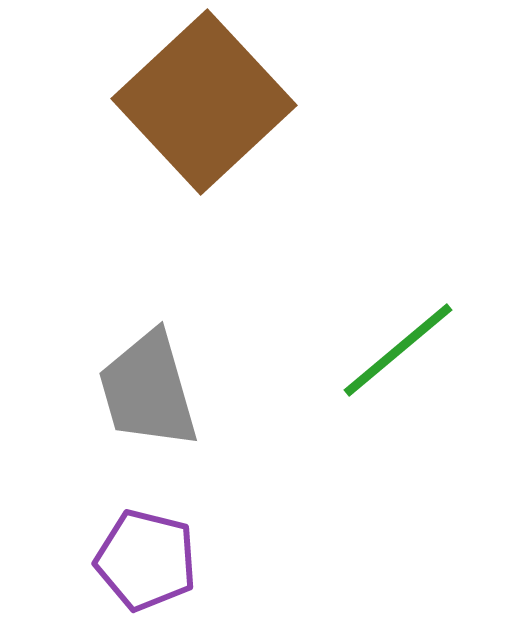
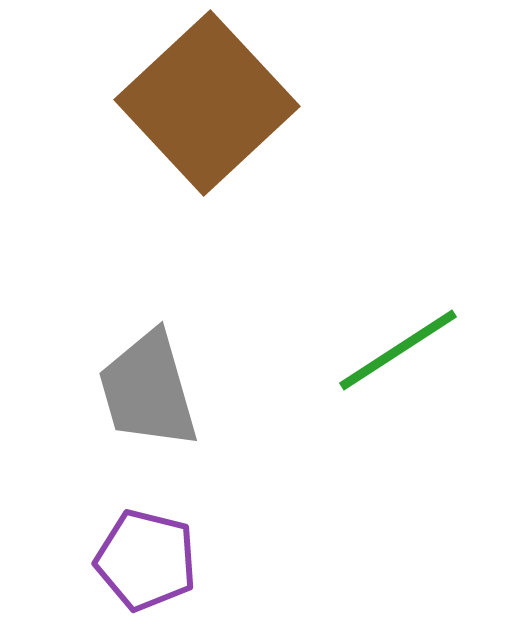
brown square: moved 3 px right, 1 px down
green line: rotated 7 degrees clockwise
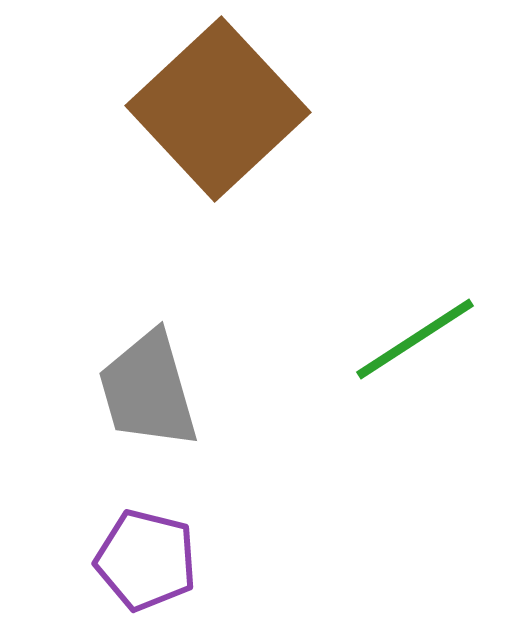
brown square: moved 11 px right, 6 px down
green line: moved 17 px right, 11 px up
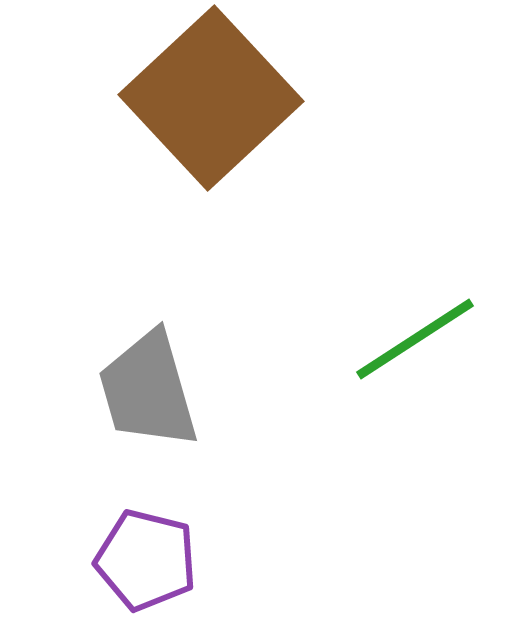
brown square: moved 7 px left, 11 px up
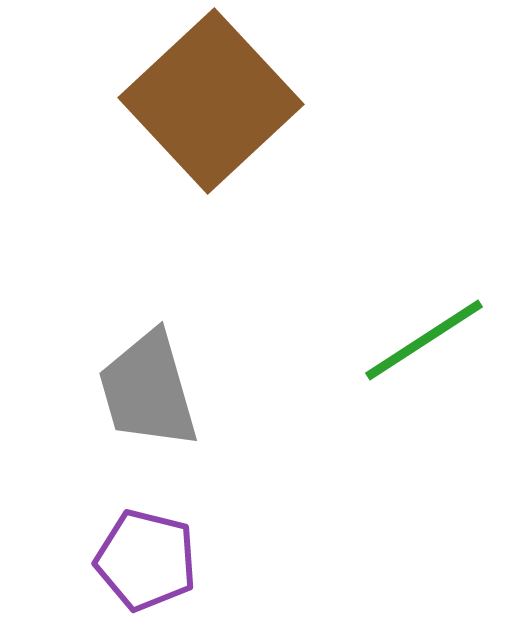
brown square: moved 3 px down
green line: moved 9 px right, 1 px down
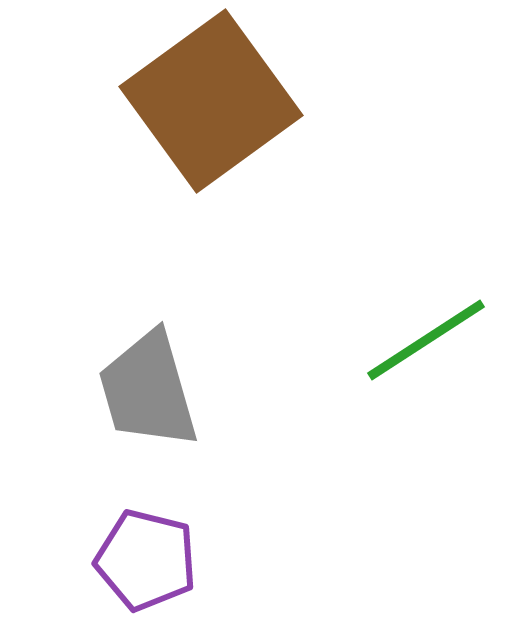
brown square: rotated 7 degrees clockwise
green line: moved 2 px right
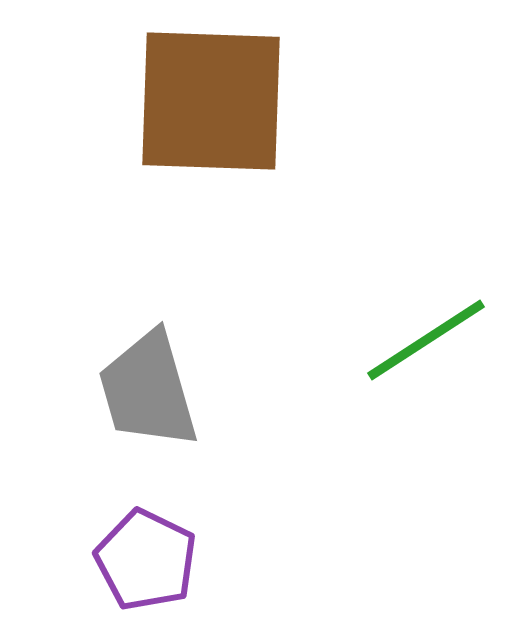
brown square: rotated 38 degrees clockwise
purple pentagon: rotated 12 degrees clockwise
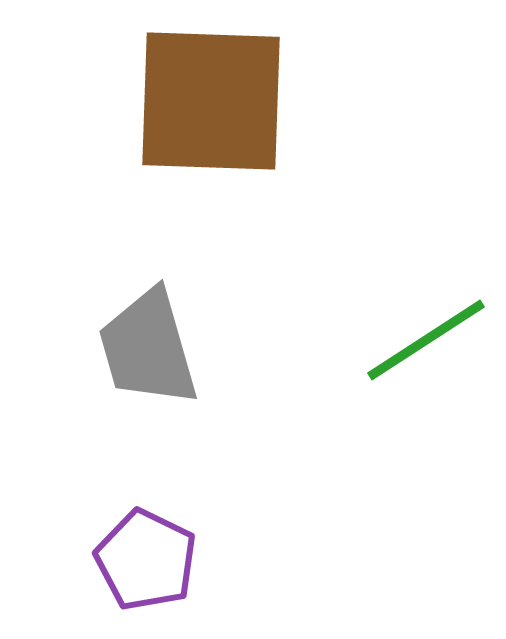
gray trapezoid: moved 42 px up
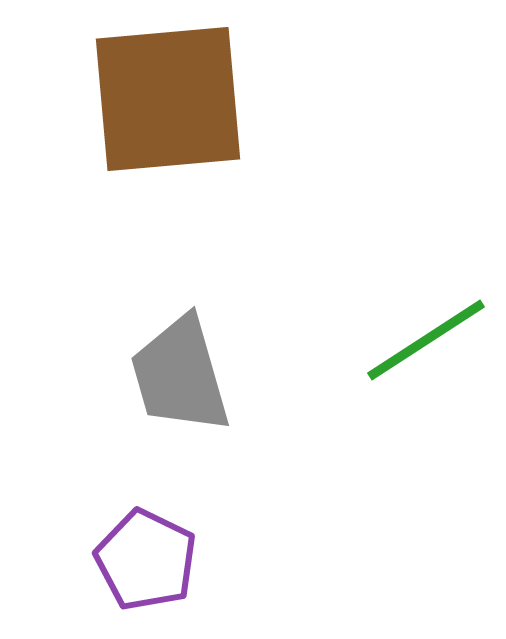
brown square: moved 43 px left, 2 px up; rotated 7 degrees counterclockwise
gray trapezoid: moved 32 px right, 27 px down
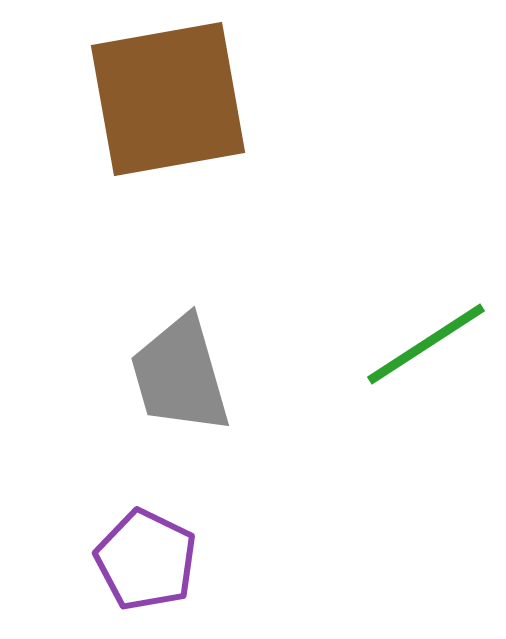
brown square: rotated 5 degrees counterclockwise
green line: moved 4 px down
